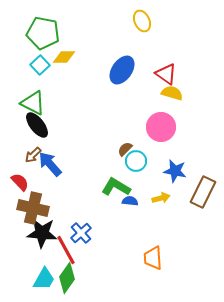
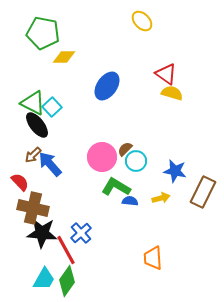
yellow ellipse: rotated 20 degrees counterclockwise
cyan square: moved 12 px right, 42 px down
blue ellipse: moved 15 px left, 16 px down
pink circle: moved 59 px left, 30 px down
green diamond: moved 3 px down
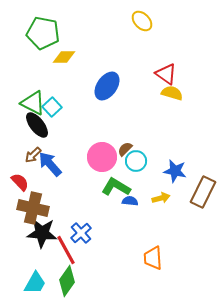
cyan trapezoid: moved 9 px left, 4 px down
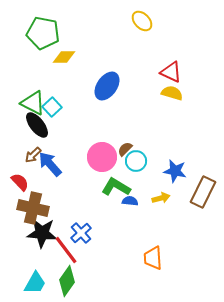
red triangle: moved 5 px right, 2 px up; rotated 10 degrees counterclockwise
red line: rotated 8 degrees counterclockwise
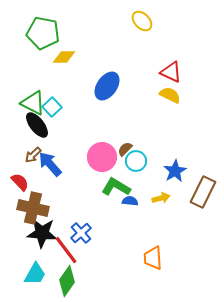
yellow semicircle: moved 2 px left, 2 px down; rotated 10 degrees clockwise
blue star: rotated 30 degrees clockwise
cyan trapezoid: moved 9 px up
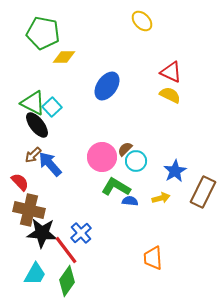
brown cross: moved 4 px left, 2 px down
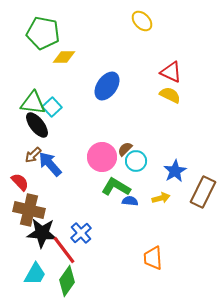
green triangle: rotated 20 degrees counterclockwise
red line: moved 2 px left
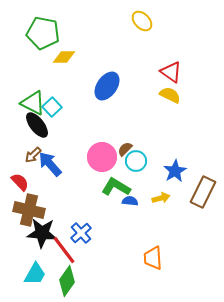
red triangle: rotated 10 degrees clockwise
green triangle: rotated 20 degrees clockwise
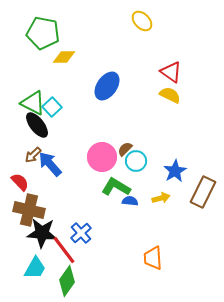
cyan trapezoid: moved 6 px up
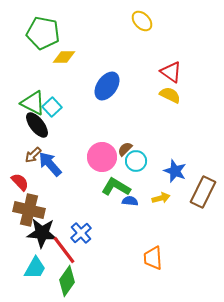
blue star: rotated 20 degrees counterclockwise
